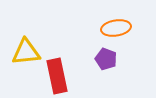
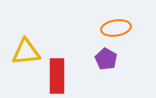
purple pentagon: rotated 10 degrees clockwise
red rectangle: rotated 12 degrees clockwise
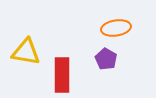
yellow triangle: rotated 16 degrees clockwise
red rectangle: moved 5 px right, 1 px up
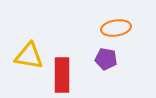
yellow triangle: moved 3 px right, 4 px down
purple pentagon: rotated 20 degrees counterclockwise
